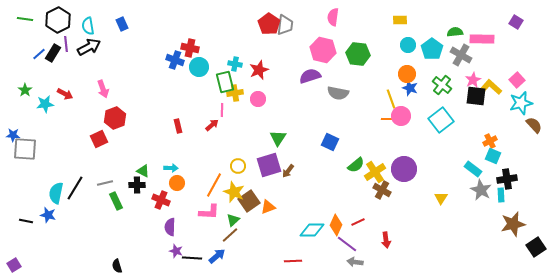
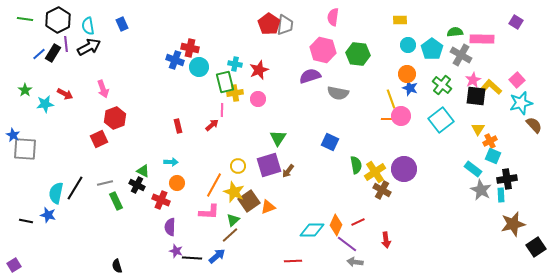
blue star at (13, 135): rotated 24 degrees clockwise
green semicircle at (356, 165): rotated 60 degrees counterclockwise
cyan arrow at (171, 168): moved 6 px up
black cross at (137, 185): rotated 28 degrees clockwise
yellow triangle at (441, 198): moved 37 px right, 69 px up
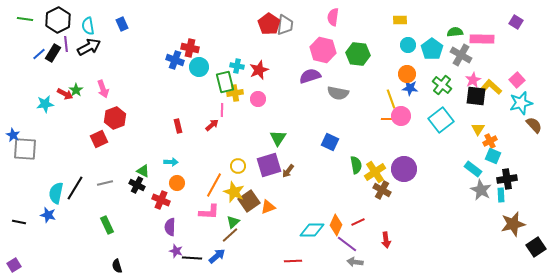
cyan cross at (235, 64): moved 2 px right, 2 px down
blue star at (410, 88): rotated 14 degrees counterclockwise
green star at (25, 90): moved 51 px right
green rectangle at (116, 201): moved 9 px left, 24 px down
green triangle at (233, 220): moved 2 px down
black line at (26, 221): moved 7 px left, 1 px down
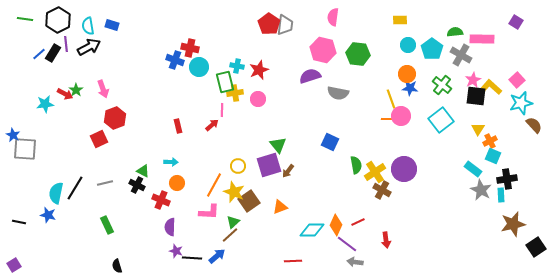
blue rectangle at (122, 24): moved 10 px left, 1 px down; rotated 48 degrees counterclockwise
green triangle at (278, 138): moved 7 px down; rotated 12 degrees counterclockwise
orange triangle at (268, 207): moved 12 px right
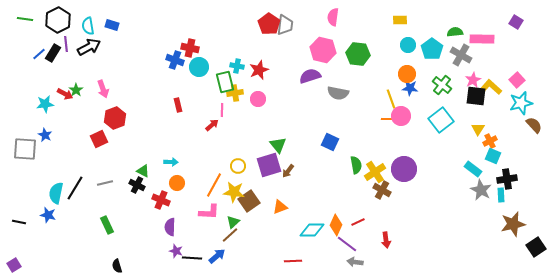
red rectangle at (178, 126): moved 21 px up
blue star at (13, 135): moved 32 px right
yellow star at (234, 192): rotated 15 degrees counterclockwise
